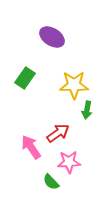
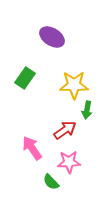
red arrow: moved 7 px right, 3 px up
pink arrow: moved 1 px right, 1 px down
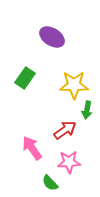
green semicircle: moved 1 px left, 1 px down
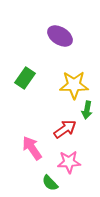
purple ellipse: moved 8 px right, 1 px up
red arrow: moved 1 px up
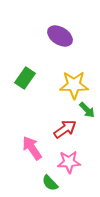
green arrow: rotated 54 degrees counterclockwise
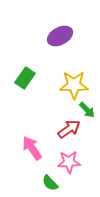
purple ellipse: rotated 60 degrees counterclockwise
red arrow: moved 4 px right
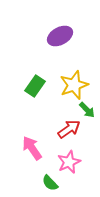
green rectangle: moved 10 px right, 8 px down
yellow star: rotated 20 degrees counterclockwise
pink star: rotated 20 degrees counterclockwise
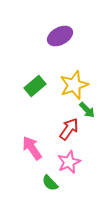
green rectangle: rotated 15 degrees clockwise
red arrow: rotated 20 degrees counterclockwise
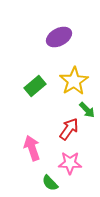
purple ellipse: moved 1 px left, 1 px down
yellow star: moved 4 px up; rotated 12 degrees counterclockwise
pink arrow: rotated 15 degrees clockwise
pink star: moved 1 px right, 1 px down; rotated 25 degrees clockwise
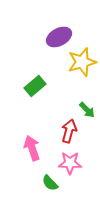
yellow star: moved 8 px right, 19 px up; rotated 16 degrees clockwise
red arrow: moved 2 px down; rotated 20 degrees counterclockwise
